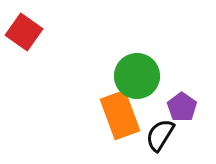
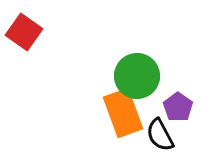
purple pentagon: moved 4 px left
orange rectangle: moved 3 px right, 2 px up
black semicircle: rotated 60 degrees counterclockwise
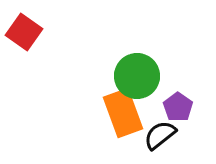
black semicircle: rotated 80 degrees clockwise
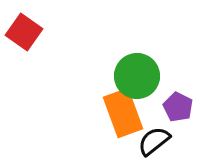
purple pentagon: rotated 8 degrees counterclockwise
black semicircle: moved 6 px left, 6 px down
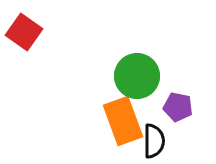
purple pentagon: rotated 16 degrees counterclockwise
orange rectangle: moved 8 px down
black semicircle: rotated 128 degrees clockwise
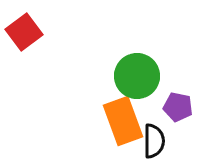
red square: rotated 18 degrees clockwise
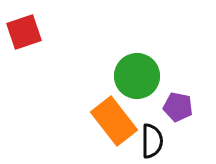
red square: rotated 18 degrees clockwise
orange rectangle: moved 9 px left; rotated 18 degrees counterclockwise
black semicircle: moved 2 px left
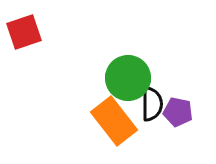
green circle: moved 9 px left, 2 px down
purple pentagon: moved 5 px down
black semicircle: moved 37 px up
